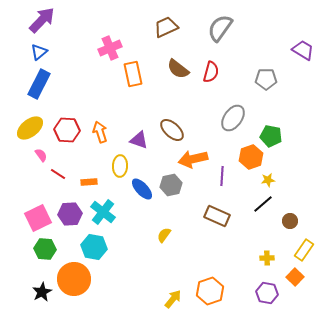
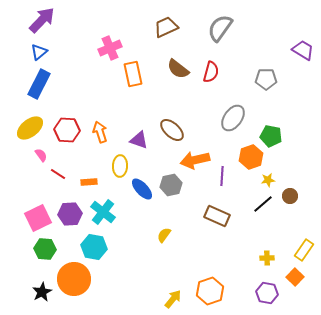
orange arrow at (193, 159): moved 2 px right, 1 px down
brown circle at (290, 221): moved 25 px up
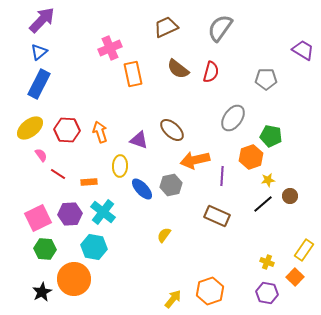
yellow cross at (267, 258): moved 4 px down; rotated 24 degrees clockwise
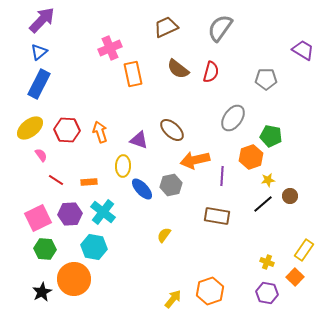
yellow ellipse at (120, 166): moved 3 px right
red line at (58, 174): moved 2 px left, 6 px down
brown rectangle at (217, 216): rotated 15 degrees counterclockwise
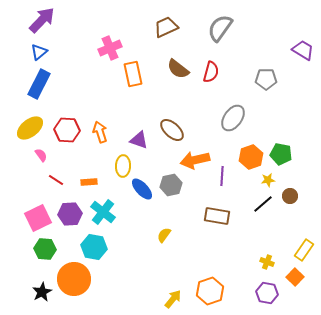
green pentagon at (271, 136): moved 10 px right, 18 px down
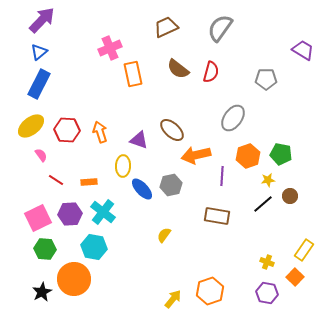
yellow ellipse at (30, 128): moved 1 px right, 2 px up
orange hexagon at (251, 157): moved 3 px left, 1 px up
orange arrow at (195, 160): moved 1 px right, 5 px up
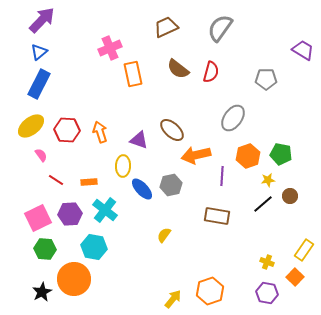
cyan cross at (103, 212): moved 2 px right, 2 px up
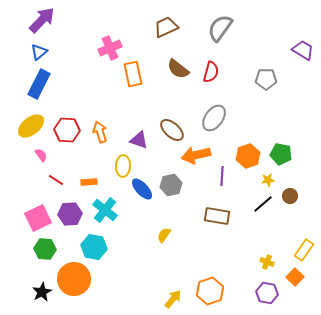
gray ellipse at (233, 118): moved 19 px left
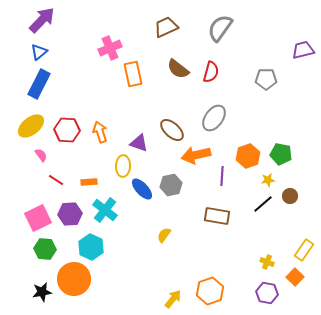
purple trapezoid at (303, 50): rotated 45 degrees counterclockwise
purple triangle at (139, 140): moved 3 px down
cyan hexagon at (94, 247): moved 3 px left; rotated 15 degrees clockwise
black star at (42, 292): rotated 18 degrees clockwise
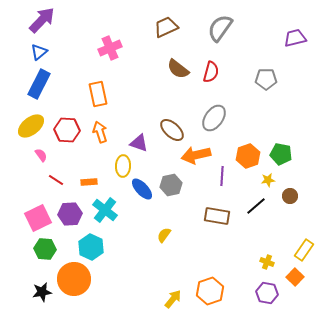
purple trapezoid at (303, 50): moved 8 px left, 12 px up
orange rectangle at (133, 74): moved 35 px left, 20 px down
black line at (263, 204): moved 7 px left, 2 px down
